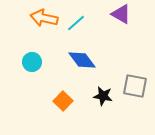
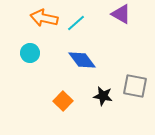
cyan circle: moved 2 px left, 9 px up
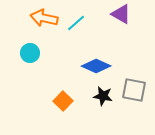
blue diamond: moved 14 px right, 6 px down; rotated 28 degrees counterclockwise
gray square: moved 1 px left, 4 px down
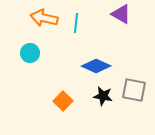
cyan line: rotated 42 degrees counterclockwise
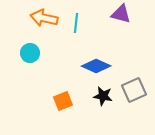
purple triangle: rotated 15 degrees counterclockwise
gray square: rotated 35 degrees counterclockwise
orange square: rotated 24 degrees clockwise
